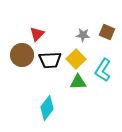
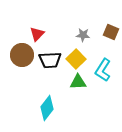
brown square: moved 4 px right
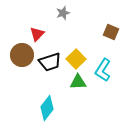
gray star: moved 20 px left, 22 px up; rotated 24 degrees counterclockwise
black trapezoid: moved 2 px down; rotated 15 degrees counterclockwise
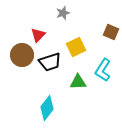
red triangle: moved 1 px right, 1 px down
yellow square: moved 12 px up; rotated 18 degrees clockwise
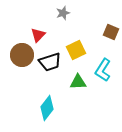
yellow square: moved 3 px down
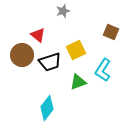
gray star: moved 2 px up
red triangle: rotated 35 degrees counterclockwise
green triangle: rotated 18 degrees counterclockwise
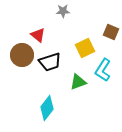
gray star: rotated 16 degrees clockwise
yellow square: moved 9 px right, 2 px up
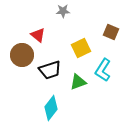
yellow square: moved 4 px left
black trapezoid: moved 8 px down
cyan diamond: moved 4 px right
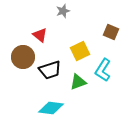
gray star: rotated 16 degrees counterclockwise
red triangle: moved 2 px right
yellow square: moved 1 px left, 3 px down
brown circle: moved 1 px right, 2 px down
cyan diamond: rotated 60 degrees clockwise
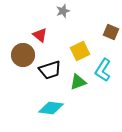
brown circle: moved 2 px up
